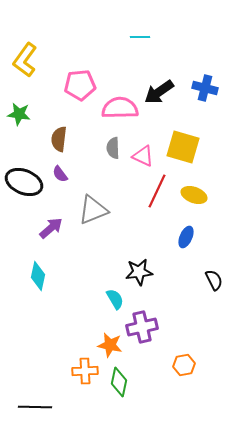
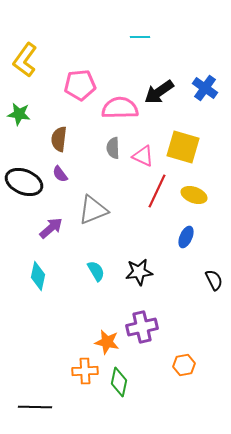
blue cross: rotated 20 degrees clockwise
cyan semicircle: moved 19 px left, 28 px up
orange star: moved 3 px left, 3 px up
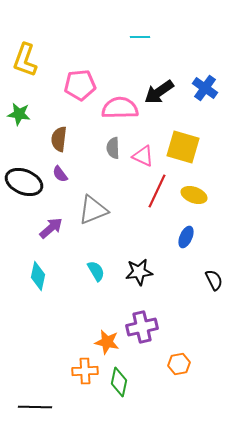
yellow L-shape: rotated 16 degrees counterclockwise
orange hexagon: moved 5 px left, 1 px up
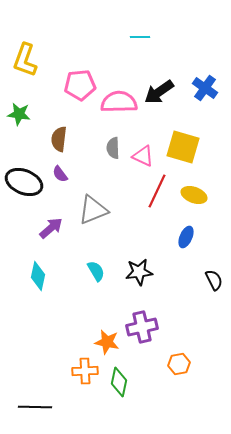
pink semicircle: moved 1 px left, 6 px up
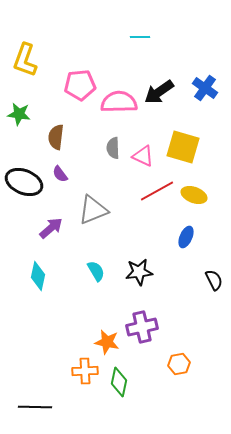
brown semicircle: moved 3 px left, 2 px up
red line: rotated 36 degrees clockwise
